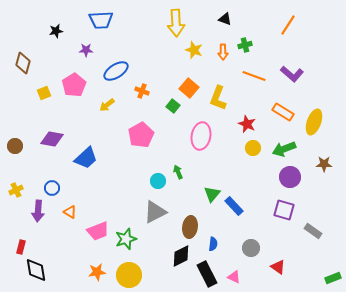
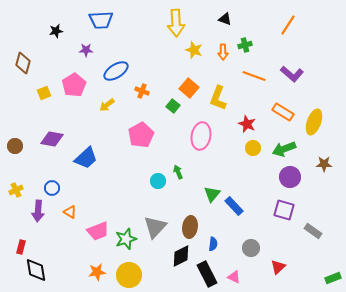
gray triangle at (155, 212): moved 15 px down; rotated 20 degrees counterclockwise
red triangle at (278, 267): rotated 42 degrees clockwise
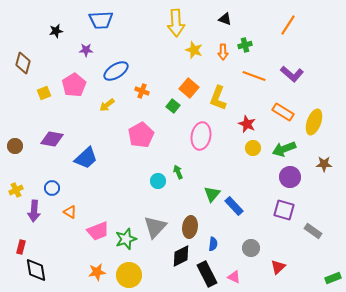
purple arrow at (38, 211): moved 4 px left
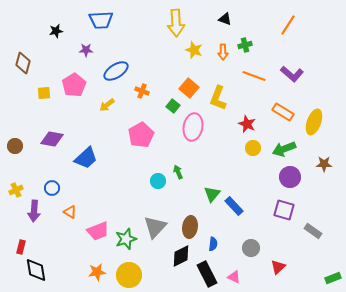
yellow square at (44, 93): rotated 16 degrees clockwise
pink ellipse at (201, 136): moved 8 px left, 9 px up
